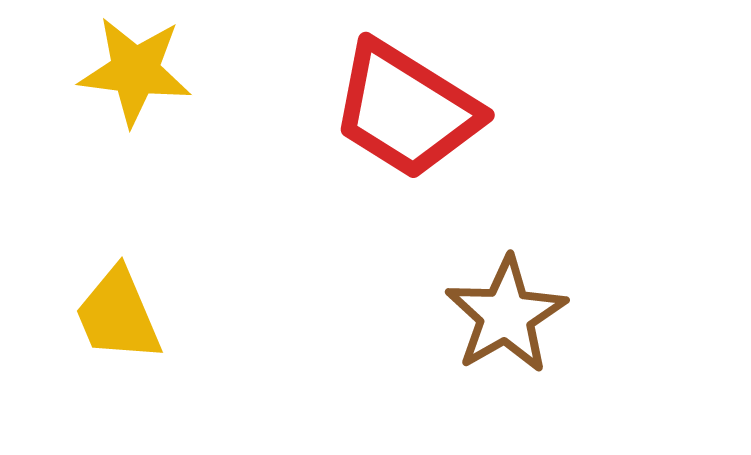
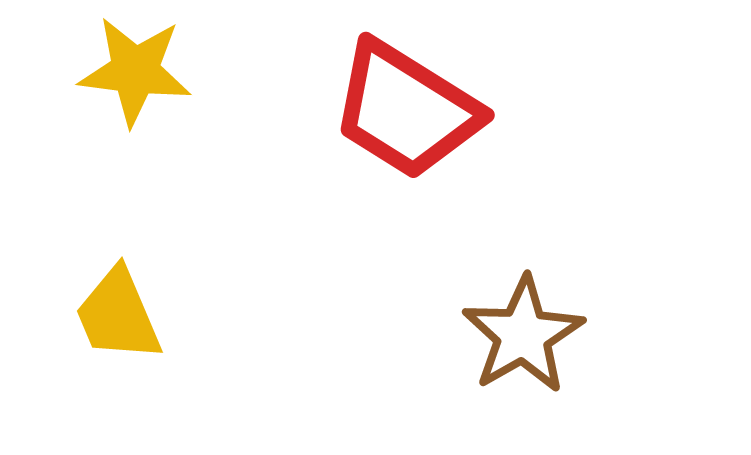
brown star: moved 17 px right, 20 px down
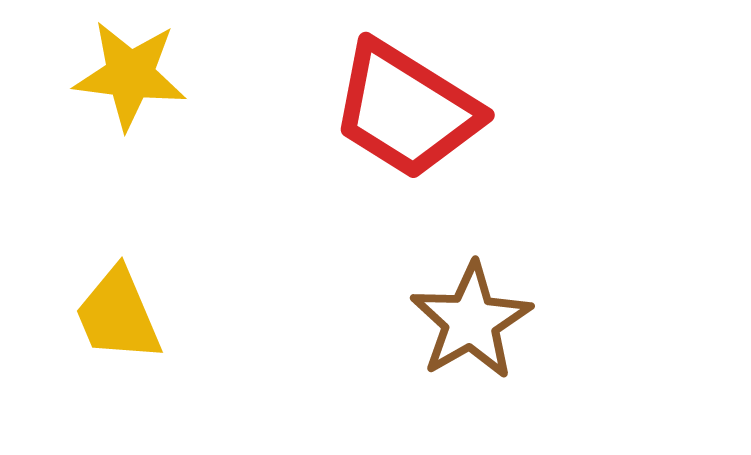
yellow star: moved 5 px left, 4 px down
brown star: moved 52 px left, 14 px up
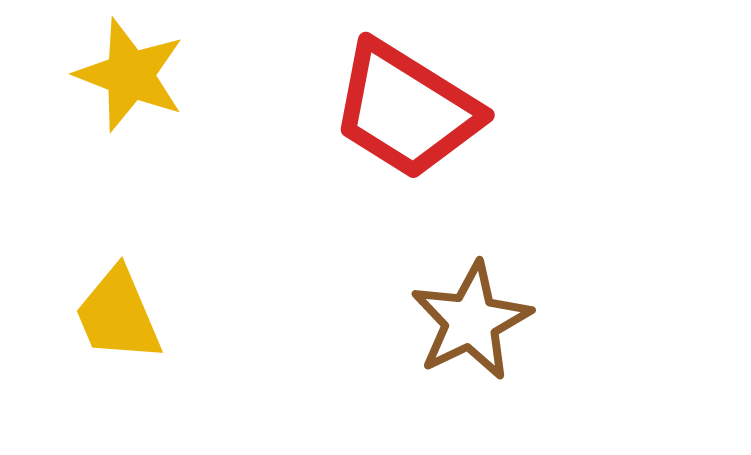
yellow star: rotated 14 degrees clockwise
brown star: rotated 4 degrees clockwise
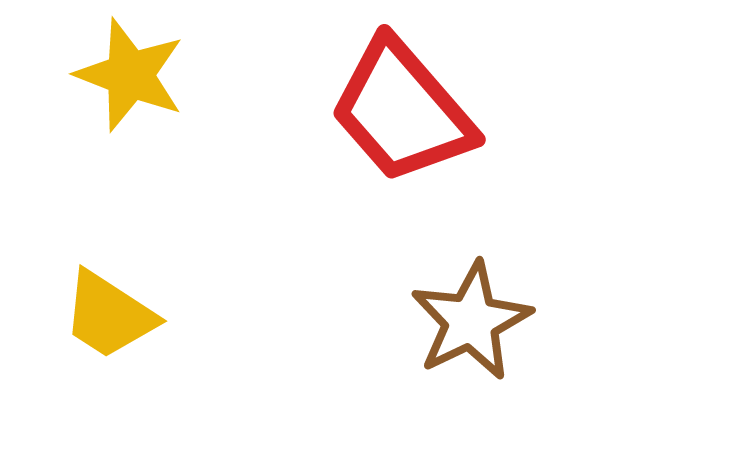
red trapezoid: moved 4 px left, 1 px down; rotated 17 degrees clockwise
yellow trapezoid: moved 9 px left; rotated 34 degrees counterclockwise
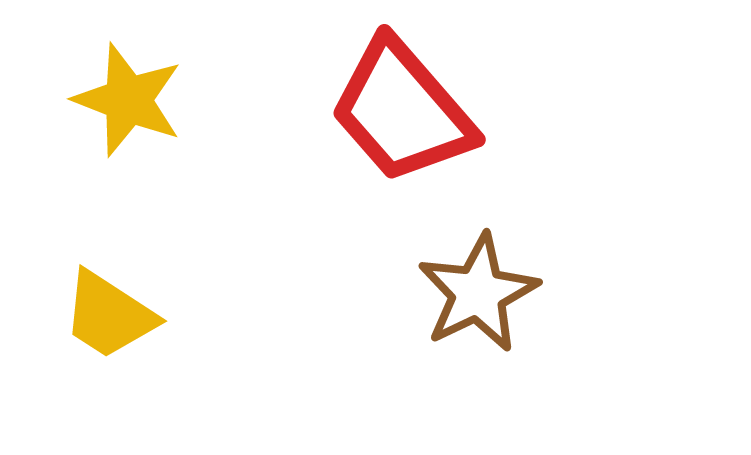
yellow star: moved 2 px left, 25 px down
brown star: moved 7 px right, 28 px up
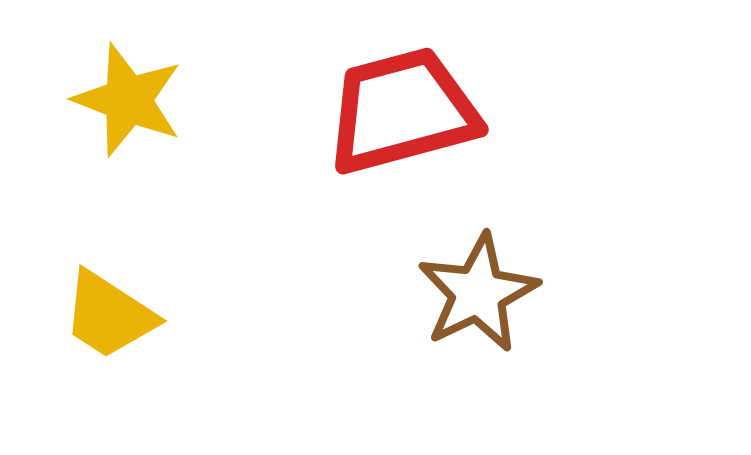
red trapezoid: rotated 116 degrees clockwise
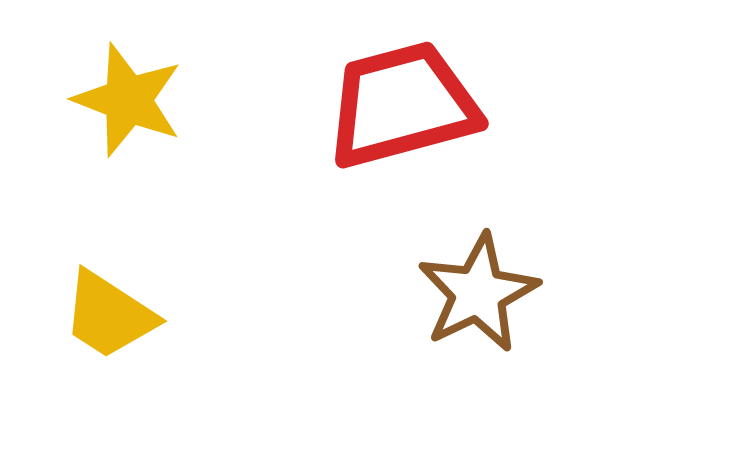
red trapezoid: moved 6 px up
